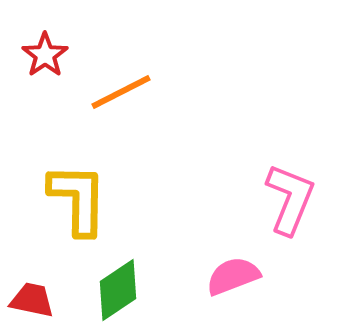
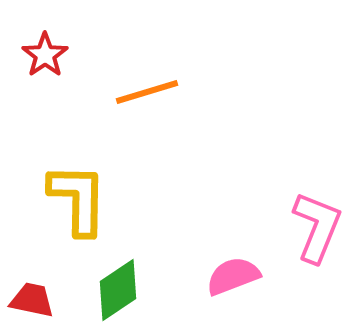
orange line: moved 26 px right; rotated 10 degrees clockwise
pink L-shape: moved 27 px right, 28 px down
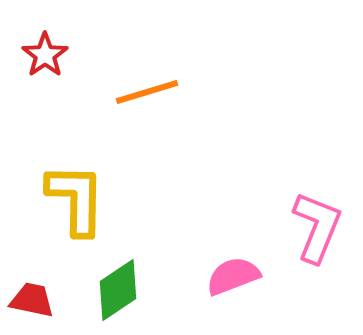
yellow L-shape: moved 2 px left
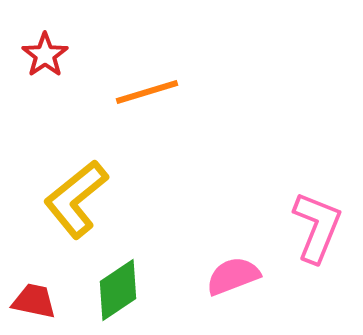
yellow L-shape: rotated 130 degrees counterclockwise
red trapezoid: moved 2 px right, 1 px down
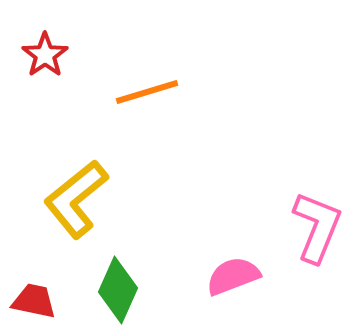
green diamond: rotated 32 degrees counterclockwise
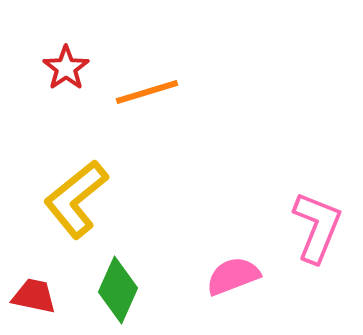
red star: moved 21 px right, 13 px down
red trapezoid: moved 5 px up
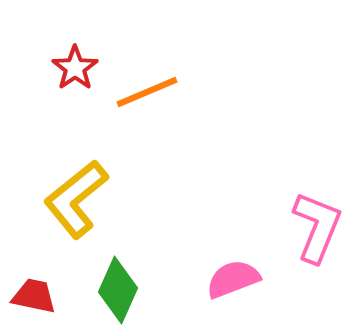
red star: moved 9 px right
orange line: rotated 6 degrees counterclockwise
pink semicircle: moved 3 px down
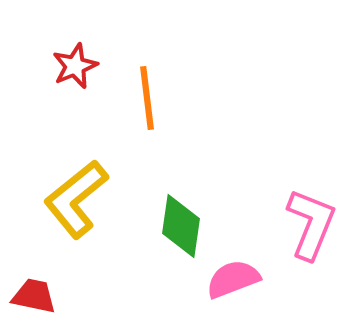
red star: moved 2 px up; rotated 12 degrees clockwise
orange line: moved 6 px down; rotated 74 degrees counterclockwise
pink L-shape: moved 6 px left, 3 px up
green diamond: moved 63 px right, 64 px up; rotated 16 degrees counterclockwise
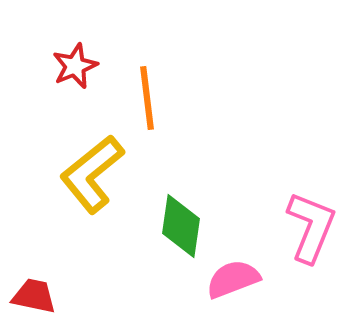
yellow L-shape: moved 16 px right, 25 px up
pink L-shape: moved 3 px down
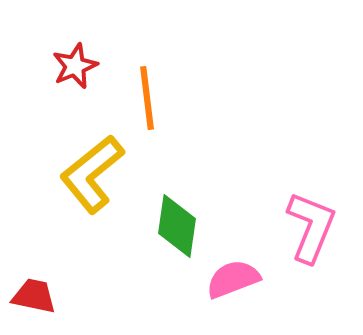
green diamond: moved 4 px left
